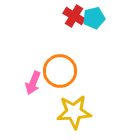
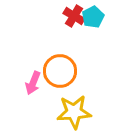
cyan pentagon: moved 1 px left, 1 px up; rotated 15 degrees counterclockwise
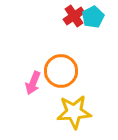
red cross: rotated 25 degrees clockwise
orange circle: moved 1 px right
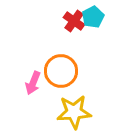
red cross: moved 5 px down; rotated 20 degrees counterclockwise
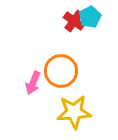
cyan pentagon: moved 3 px left
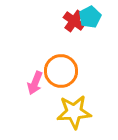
pink arrow: moved 2 px right
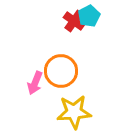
cyan pentagon: moved 1 px left, 1 px up
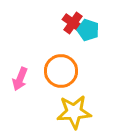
cyan pentagon: moved 1 px left, 14 px down; rotated 25 degrees counterclockwise
red cross: moved 1 px left, 2 px down
pink arrow: moved 15 px left, 4 px up
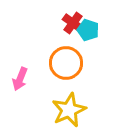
orange circle: moved 5 px right, 8 px up
yellow star: moved 5 px left, 2 px up; rotated 20 degrees counterclockwise
